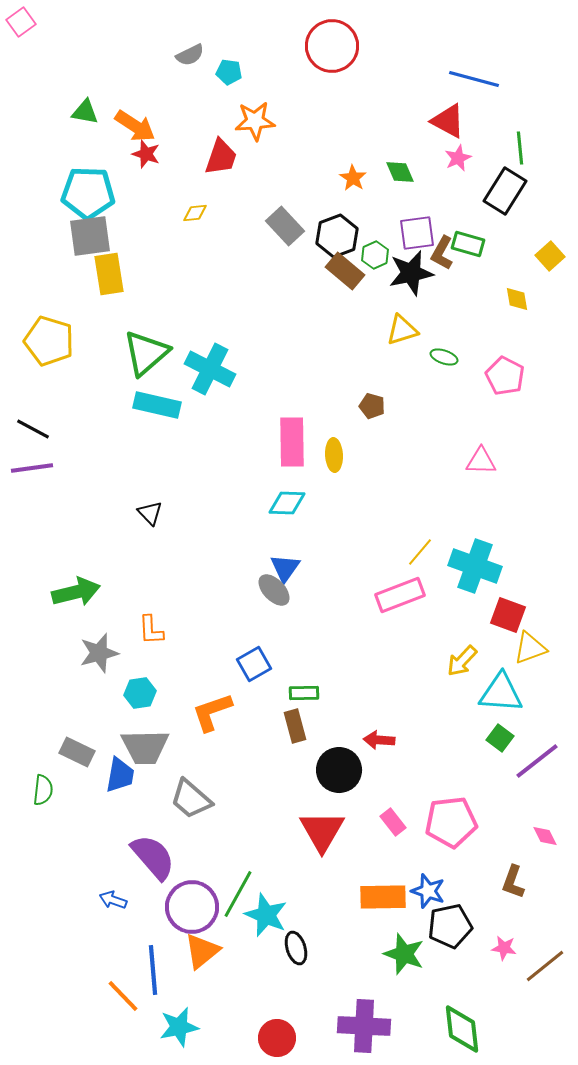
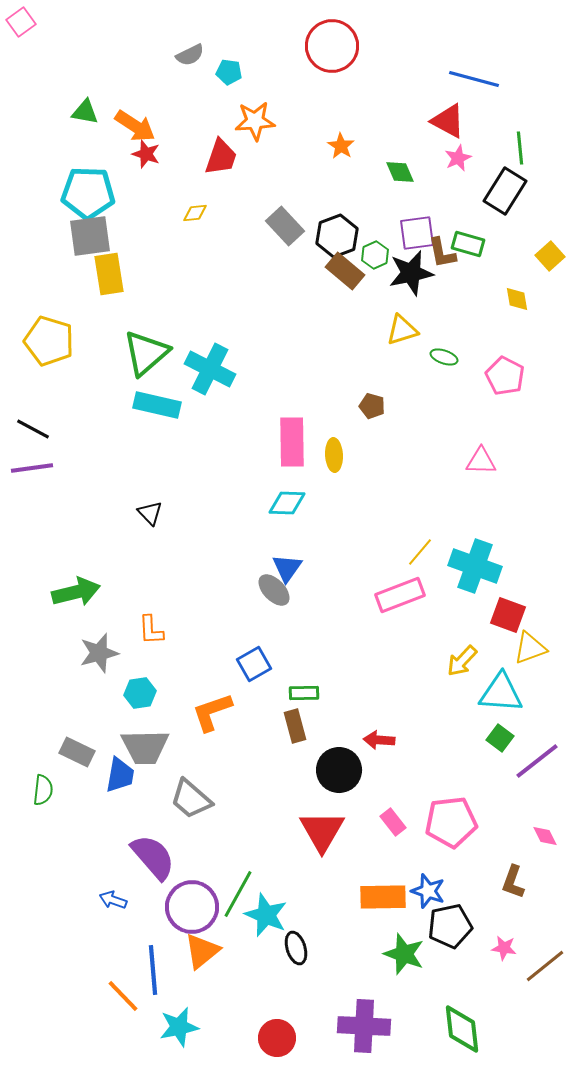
orange star at (353, 178): moved 12 px left, 32 px up
brown L-shape at (442, 253): rotated 40 degrees counterclockwise
blue triangle at (285, 568): moved 2 px right
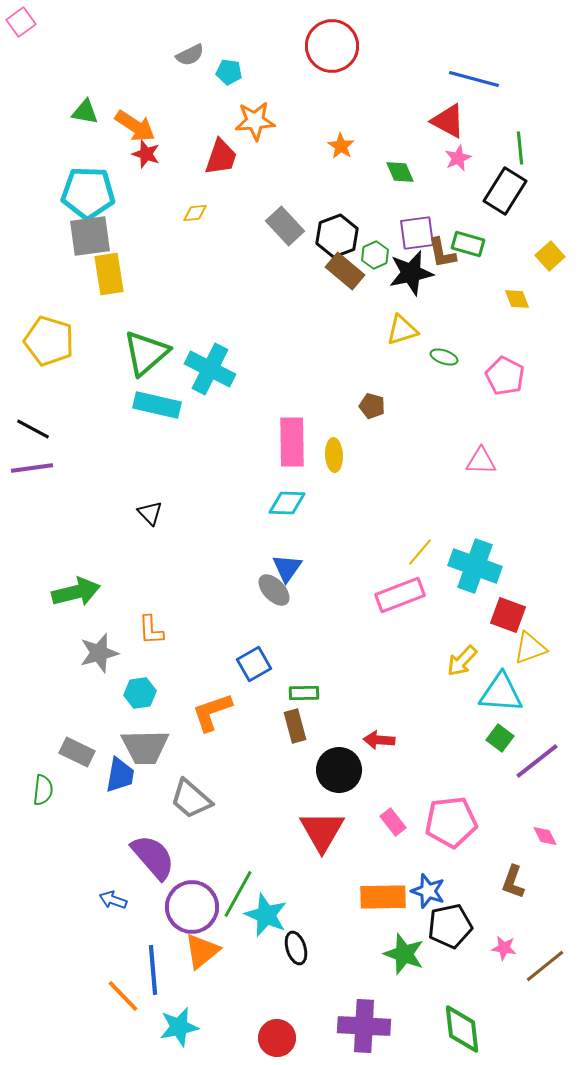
yellow diamond at (517, 299): rotated 12 degrees counterclockwise
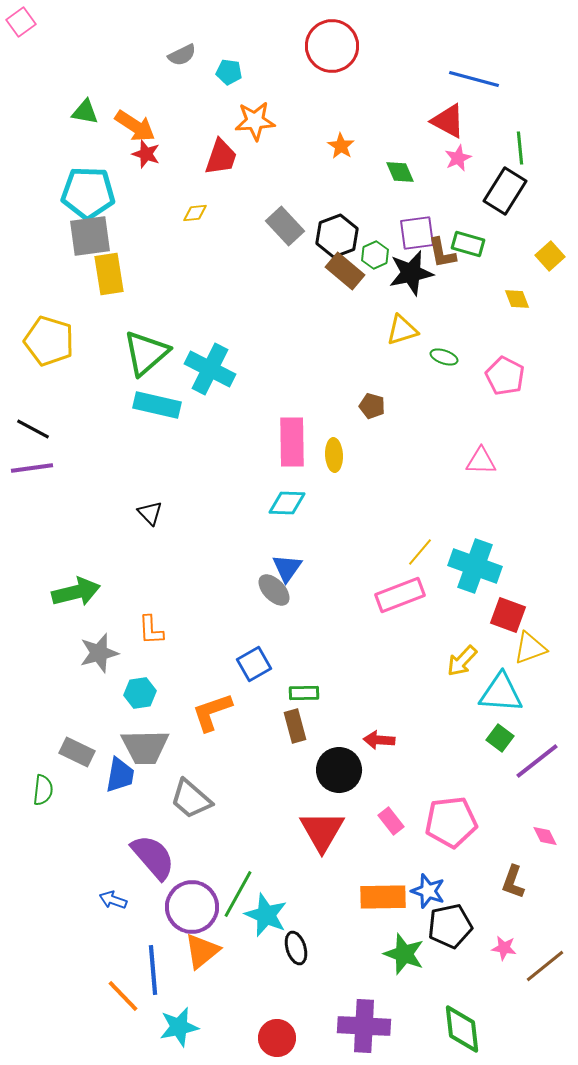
gray semicircle at (190, 55): moved 8 px left
pink rectangle at (393, 822): moved 2 px left, 1 px up
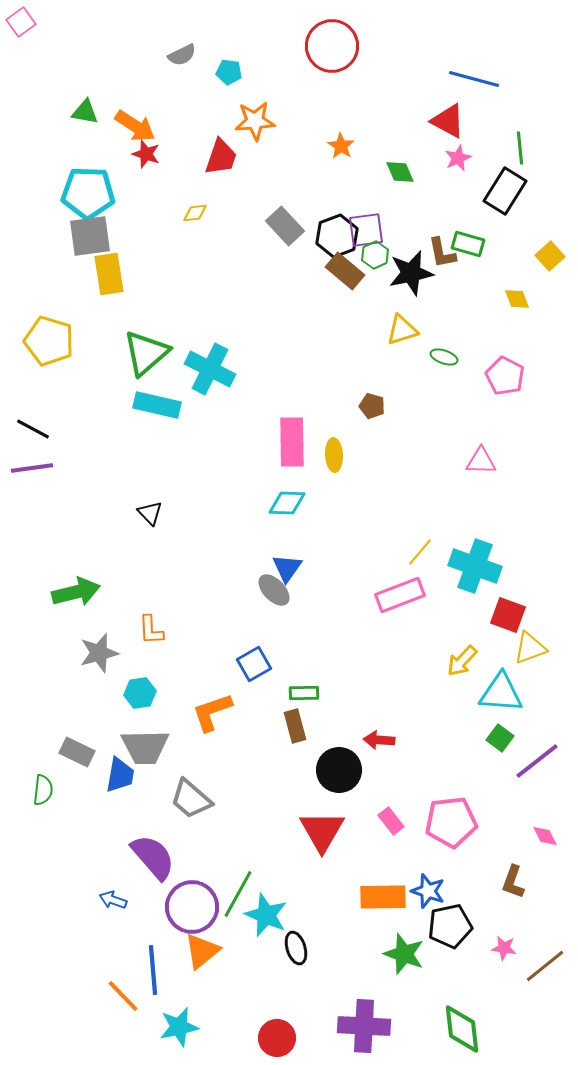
purple square at (417, 233): moved 51 px left, 3 px up
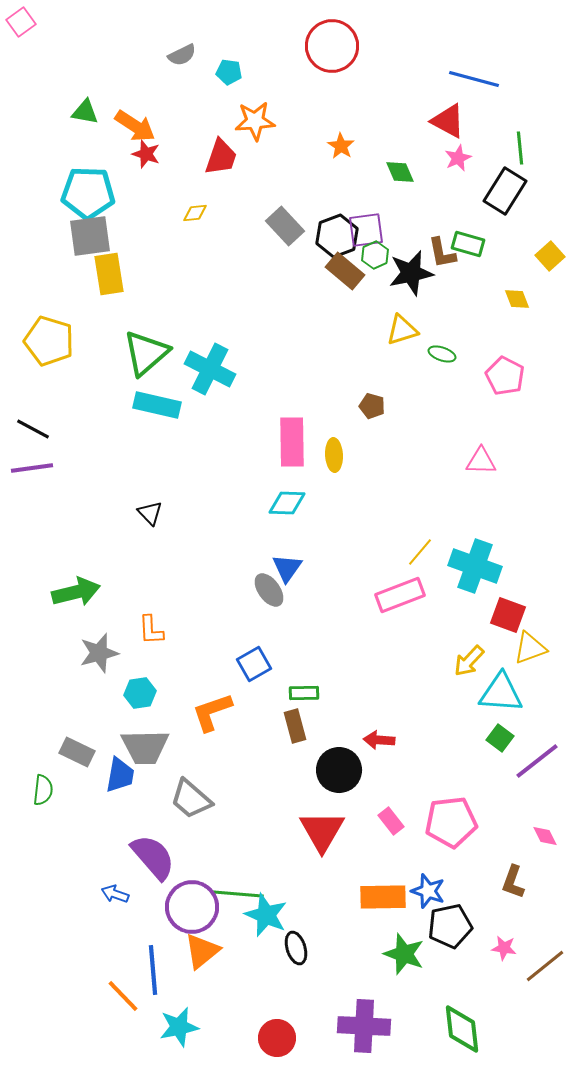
green ellipse at (444, 357): moved 2 px left, 3 px up
gray ellipse at (274, 590): moved 5 px left; rotated 8 degrees clockwise
yellow arrow at (462, 661): moved 7 px right
green line at (238, 894): rotated 66 degrees clockwise
blue arrow at (113, 900): moved 2 px right, 6 px up
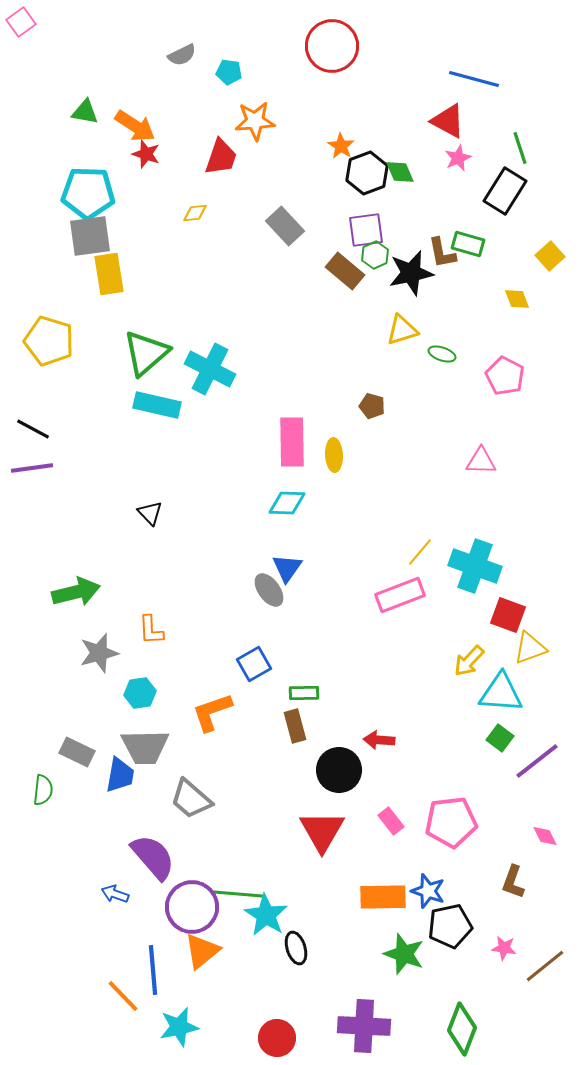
green line at (520, 148): rotated 12 degrees counterclockwise
black hexagon at (337, 236): moved 30 px right, 63 px up
cyan star at (266, 915): rotated 9 degrees clockwise
green diamond at (462, 1029): rotated 27 degrees clockwise
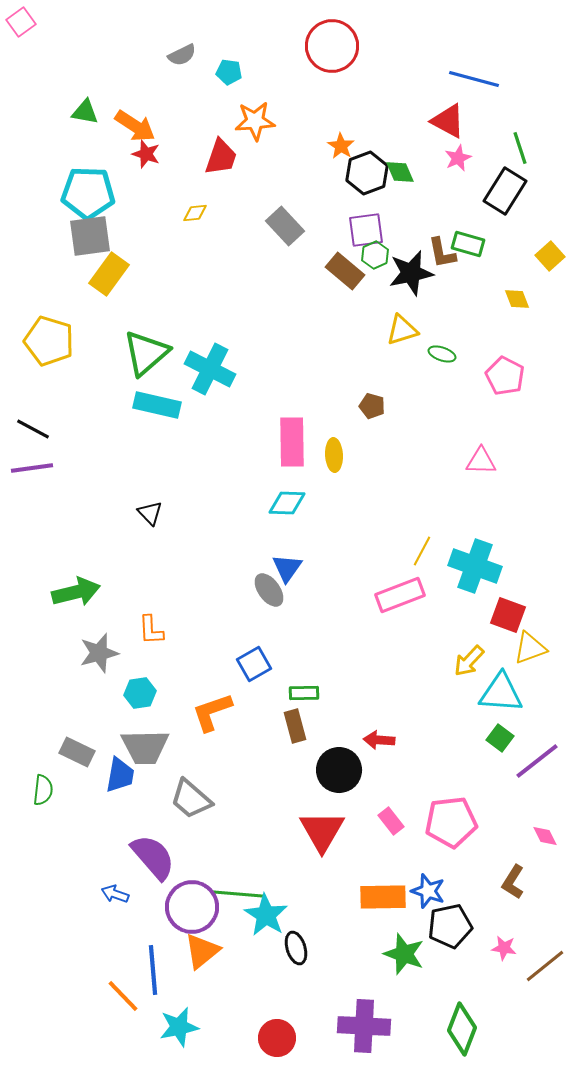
yellow rectangle at (109, 274): rotated 45 degrees clockwise
yellow line at (420, 552): moved 2 px right, 1 px up; rotated 12 degrees counterclockwise
brown L-shape at (513, 882): rotated 12 degrees clockwise
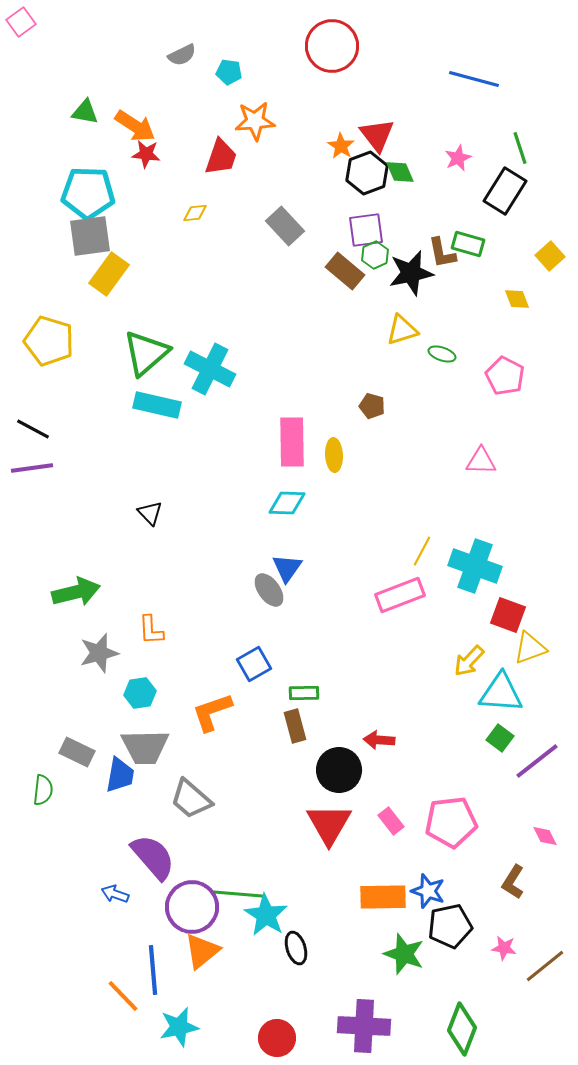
red triangle at (448, 121): moved 71 px left, 14 px down; rotated 24 degrees clockwise
red star at (146, 154): rotated 12 degrees counterclockwise
red triangle at (322, 831): moved 7 px right, 7 px up
